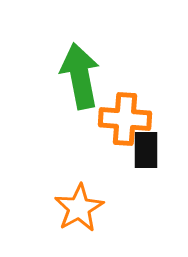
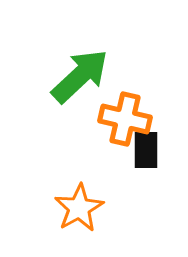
green arrow: rotated 58 degrees clockwise
orange cross: rotated 9 degrees clockwise
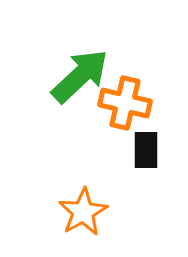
orange cross: moved 16 px up
orange star: moved 4 px right, 4 px down
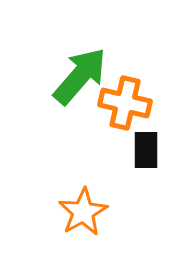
green arrow: rotated 6 degrees counterclockwise
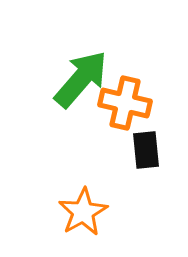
green arrow: moved 1 px right, 3 px down
black rectangle: rotated 6 degrees counterclockwise
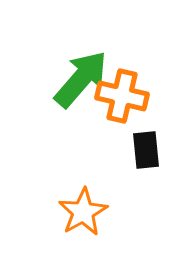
orange cross: moved 3 px left, 7 px up
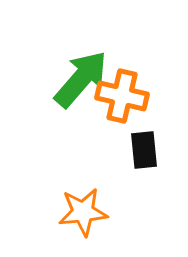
black rectangle: moved 2 px left
orange star: rotated 24 degrees clockwise
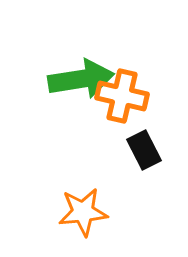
green arrow: rotated 40 degrees clockwise
black rectangle: rotated 21 degrees counterclockwise
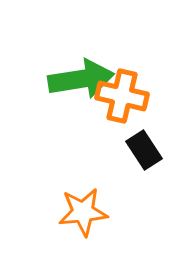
black rectangle: rotated 6 degrees counterclockwise
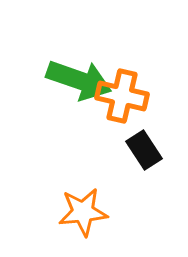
green arrow: moved 2 px left, 1 px down; rotated 28 degrees clockwise
